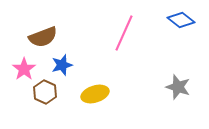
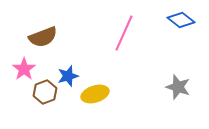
blue star: moved 6 px right, 11 px down
brown hexagon: rotated 15 degrees clockwise
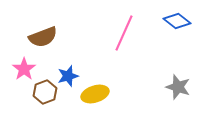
blue diamond: moved 4 px left, 1 px down
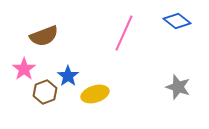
brown semicircle: moved 1 px right, 1 px up
blue star: rotated 20 degrees counterclockwise
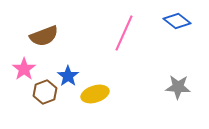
gray star: rotated 15 degrees counterclockwise
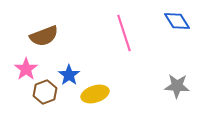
blue diamond: rotated 20 degrees clockwise
pink line: rotated 42 degrees counterclockwise
pink star: moved 2 px right
blue star: moved 1 px right, 1 px up
gray star: moved 1 px left, 1 px up
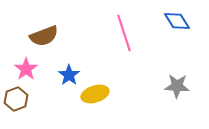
brown hexagon: moved 29 px left, 7 px down
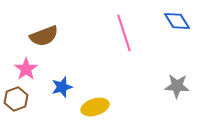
blue star: moved 7 px left, 12 px down; rotated 20 degrees clockwise
yellow ellipse: moved 13 px down
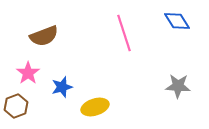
pink star: moved 2 px right, 4 px down
gray star: moved 1 px right
brown hexagon: moved 7 px down
